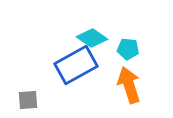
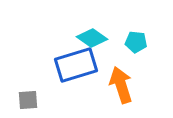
cyan pentagon: moved 8 px right, 7 px up
blue rectangle: rotated 12 degrees clockwise
orange arrow: moved 8 px left
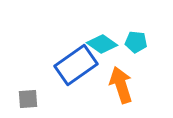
cyan diamond: moved 10 px right, 6 px down
blue rectangle: rotated 18 degrees counterclockwise
gray square: moved 1 px up
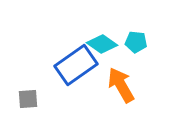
orange arrow: rotated 12 degrees counterclockwise
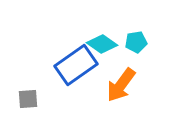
cyan pentagon: rotated 15 degrees counterclockwise
orange arrow: rotated 114 degrees counterclockwise
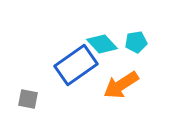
cyan diamond: rotated 12 degrees clockwise
orange arrow: rotated 21 degrees clockwise
gray square: rotated 15 degrees clockwise
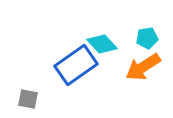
cyan pentagon: moved 11 px right, 4 px up
orange arrow: moved 22 px right, 18 px up
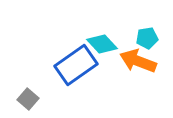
orange arrow: moved 5 px left, 6 px up; rotated 54 degrees clockwise
gray square: rotated 30 degrees clockwise
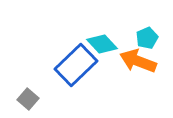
cyan pentagon: rotated 15 degrees counterclockwise
blue rectangle: rotated 9 degrees counterclockwise
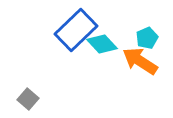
orange arrow: moved 2 px right; rotated 12 degrees clockwise
blue rectangle: moved 35 px up
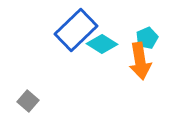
cyan diamond: rotated 16 degrees counterclockwise
orange arrow: rotated 132 degrees counterclockwise
gray square: moved 2 px down
